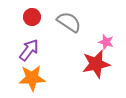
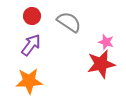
red circle: moved 1 px up
purple arrow: moved 2 px right, 5 px up
red star: moved 5 px right
orange star: moved 3 px left, 3 px down
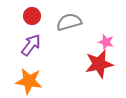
gray semicircle: rotated 50 degrees counterclockwise
red star: moved 2 px left
orange star: rotated 12 degrees clockwise
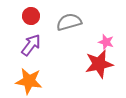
red circle: moved 1 px left
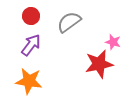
gray semicircle: rotated 20 degrees counterclockwise
pink star: moved 7 px right
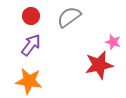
gray semicircle: moved 5 px up
red star: moved 1 px down
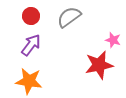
pink star: moved 2 px up
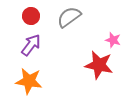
red star: rotated 24 degrees clockwise
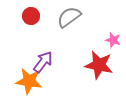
purple arrow: moved 12 px right, 17 px down
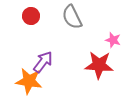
gray semicircle: moved 3 px right; rotated 80 degrees counterclockwise
red star: rotated 8 degrees counterclockwise
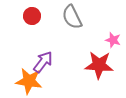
red circle: moved 1 px right
